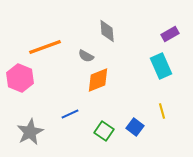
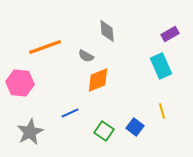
pink hexagon: moved 5 px down; rotated 16 degrees counterclockwise
blue line: moved 1 px up
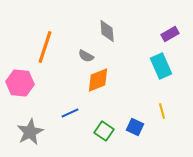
orange line: rotated 52 degrees counterclockwise
blue square: rotated 12 degrees counterclockwise
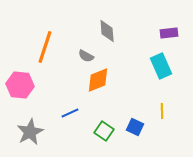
purple rectangle: moved 1 px left, 1 px up; rotated 24 degrees clockwise
pink hexagon: moved 2 px down
yellow line: rotated 14 degrees clockwise
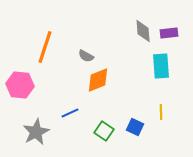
gray diamond: moved 36 px right
cyan rectangle: rotated 20 degrees clockwise
yellow line: moved 1 px left, 1 px down
gray star: moved 6 px right
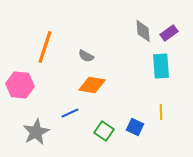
purple rectangle: rotated 30 degrees counterclockwise
orange diamond: moved 6 px left, 5 px down; rotated 32 degrees clockwise
